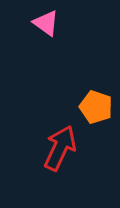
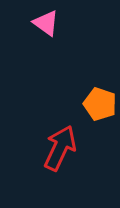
orange pentagon: moved 4 px right, 3 px up
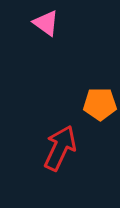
orange pentagon: rotated 20 degrees counterclockwise
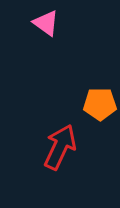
red arrow: moved 1 px up
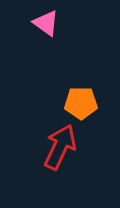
orange pentagon: moved 19 px left, 1 px up
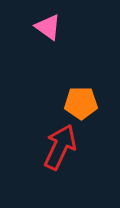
pink triangle: moved 2 px right, 4 px down
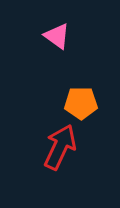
pink triangle: moved 9 px right, 9 px down
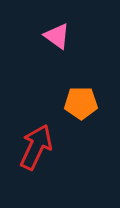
red arrow: moved 24 px left
